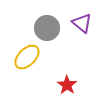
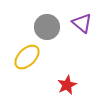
gray circle: moved 1 px up
red star: rotated 12 degrees clockwise
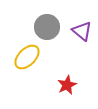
purple triangle: moved 8 px down
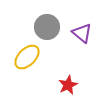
purple triangle: moved 2 px down
red star: moved 1 px right
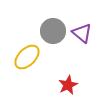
gray circle: moved 6 px right, 4 px down
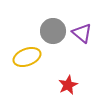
yellow ellipse: rotated 24 degrees clockwise
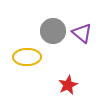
yellow ellipse: rotated 20 degrees clockwise
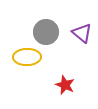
gray circle: moved 7 px left, 1 px down
red star: moved 3 px left; rotated 24 degrees counterclockwise
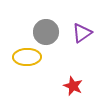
purple triangle: rotated 45 degrees clockwise
red star: moved 8 px right, 1 px down
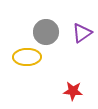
red star: moved 5 px down; rotated 18 degrees counterclockwise
